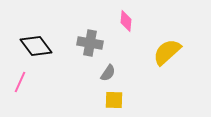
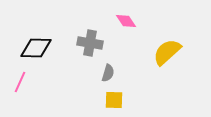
pink diamond: rotated 40 degrees counterclockwise
black diamond: moved 2 px down; rotated 52 degrees counterclockwise
gray semicircle: rotated 18 degrees counterclockwise
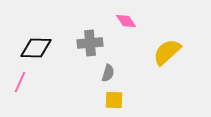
gray cross: rotated 15 degrees counterclockwise
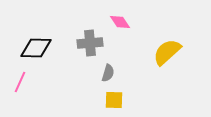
pink diamond: moved 6 px left, 1 px down
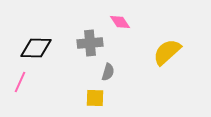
gray semicircle: moved 1 px up
yellow square: moved 19 px left, 2 px up
